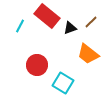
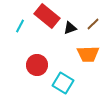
brown line: moved 2 px right, 2 px down
orange trapezoid: rotated 40 degrees counterclockwise
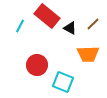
black triangle: rotated 48 degrees clockwise
cyan square: moved 1 px up; rotated 10 degrees counterclockwise
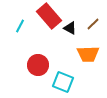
red rectangle: moved 2 px right; rotated 10 degrees clockwise
red circle: moved 1 px right
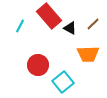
cyan square: rotated 30 degrees clockwise
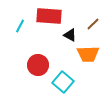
red rectangle: rotated 45 degrees counterclockwise
black triangle: moved 7 px down
cyan square: rotated 10 degrees counterclockwise
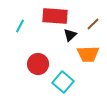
red rectangle: moved 6 px right
black triangle: rotated 48 degrees clockwise
red circle: moved 1 px up
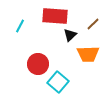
cyan square: moved 5 px left
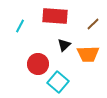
black triangle: moved 6 px left, 10 px down
